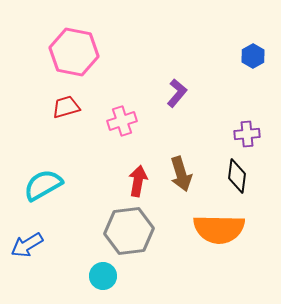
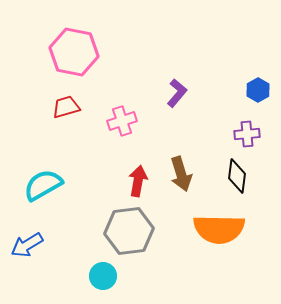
blue hexagon: moved 5 px right, 34 px down
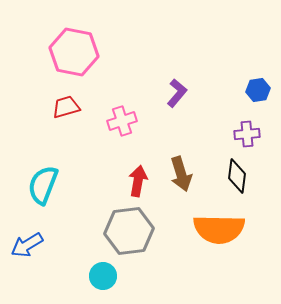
blue hexagon: rotated 20 degrees clockwise
cyan semicircle: rotated 39 degrees counterclockwise
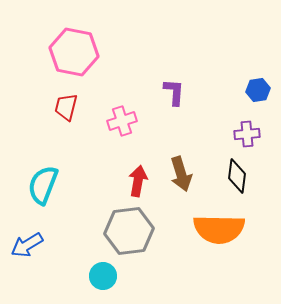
purple L-shape: moved 3 px left, 1 px up; rotated 36 degrees counterclockwise
red trapezoid: rotated 60 degrees counterclockwise
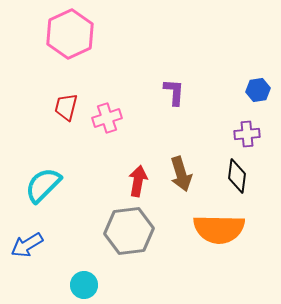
pink hexagon: moved 4 px left, 18 px up; rotated 24 degrees clockwise
pink cross: moved 15 px left, 3 px up
cyan semicircle: rotated 24 degrees clockwise
cyan circle: moved 19 px left, 9 px down
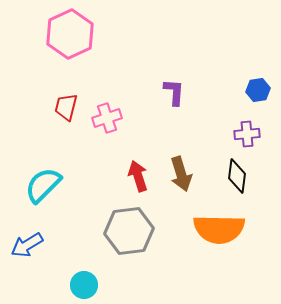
red arrow: moved 5 px up; rotated 28 degrees counterclockwise
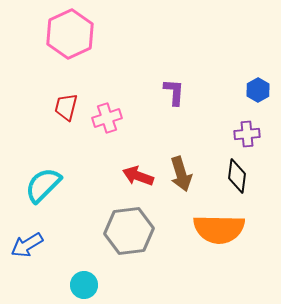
blue hexagon: rotated 20 degrees counterclockwise
red arrow: rotated 52 degrees counterclockwise
